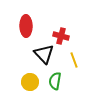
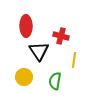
black triangle: moved 5 px left, 3 px up; rotated 10 degrees clockwise
yellow line: rotated 28 degrees clockwise
yellow circle: moved 6 px left, 5 px up
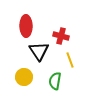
yellow line: moved 4 px left; rotated 28 degrees counterclockwise
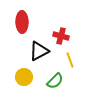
red ellipse: moved 4 px left, 4 px up
black triangle: rotated 35 degrees clockwise
green semicircle: rotated 144 degrees counterclockwise
